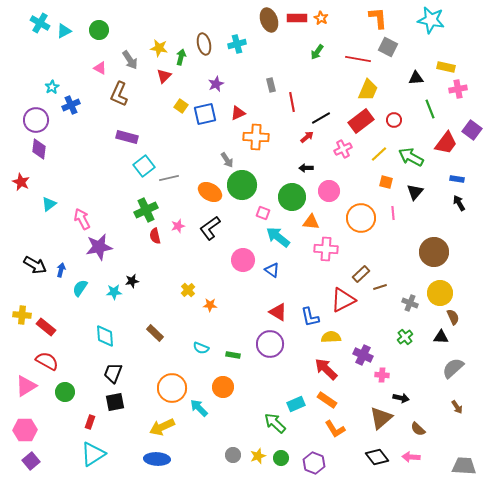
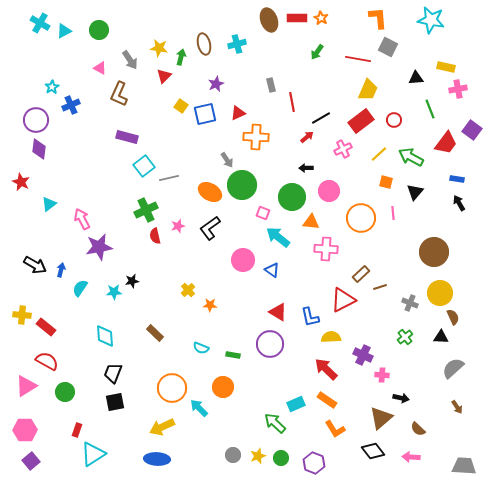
red rectangle at (90, 422): moved 13 px left, 8 px down
black diamond at (377, 457): moved 4 px left, 6 px up
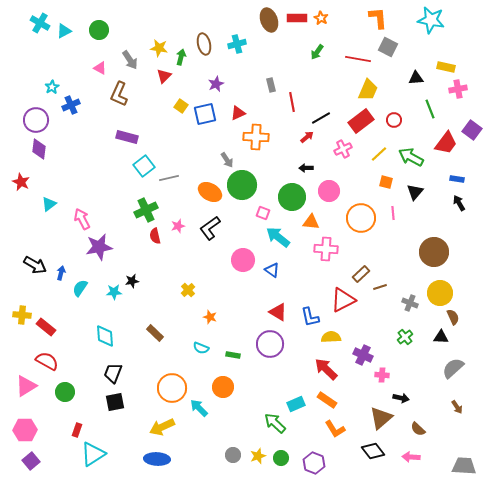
blue arrow at (61, 270): moved 3 px down
orange star at (210, 305): moved 12 px down; rotated 16 degrees clockwise
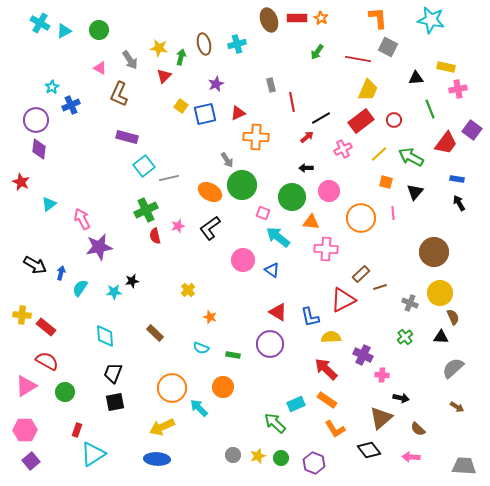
brown arrow at (457, 407): rotated 24 degrees counterclockwise
black diamond at (373, 451): moved 4 px left, 1 px up
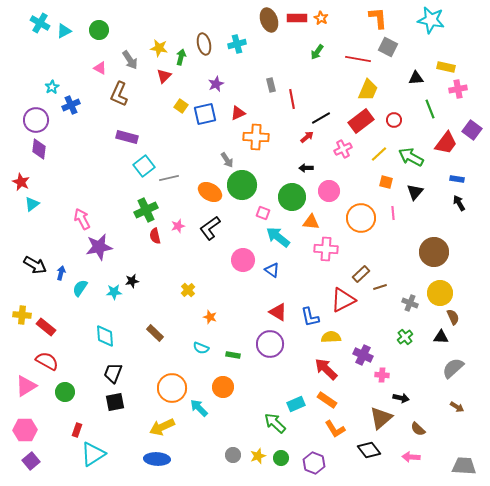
red line at (292, 102): moved 3 px up
cyan triangle at (49, 204): moved 17 px left
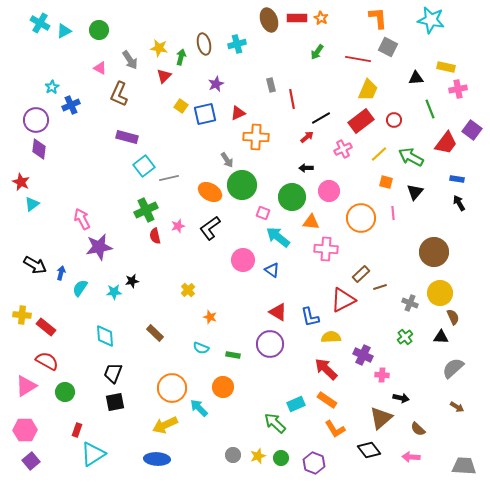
yellow arrow at (162, 427): moved 3 px right, 2 px up
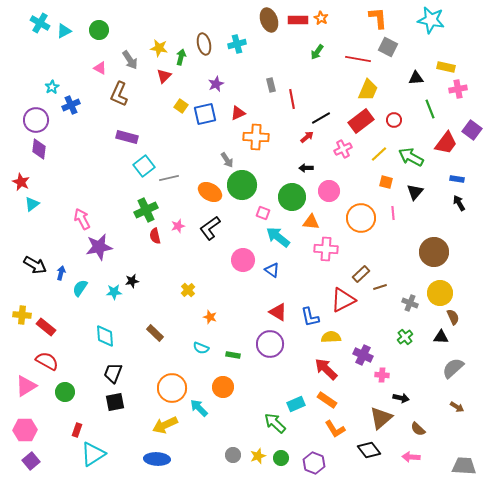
red rectangle at (297, 18): moved 1 px right, 2 px down
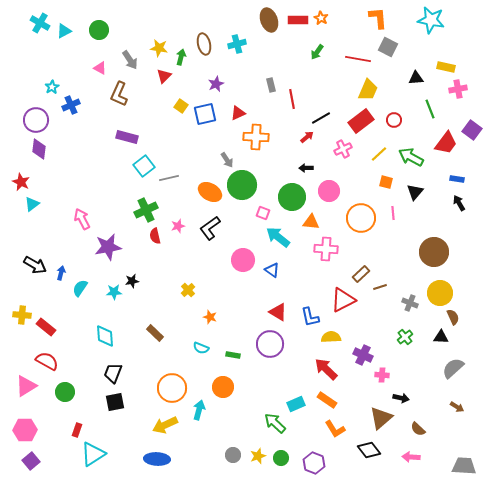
purple star at (99, 247): moved 9 px right
cyan arrow at (199, 408): moved 2 px down; rotated 60 degrees clockwise
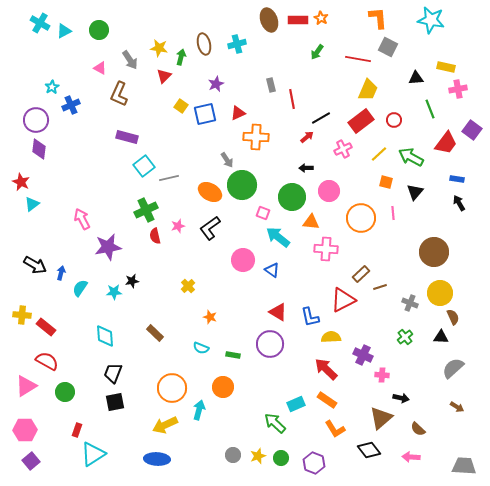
yellow cross at (188, 290): moved 4 px up
